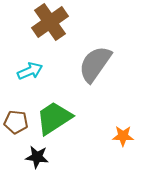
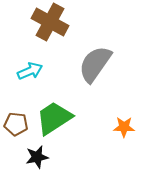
brown cross: rotated 27 degrees counterclockwise
brown pentagon: moved 2 px down
orange star: moved 1 px right, 9 px up
black star: rotated 20 degrees counterclockwise
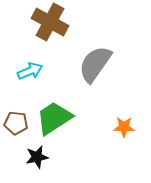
brown pentagon: moved 1 px up
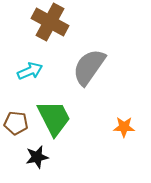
gray semicircle: moved 6 px left, 3 px down
green trapezoid: rotated 96 degrees clockwise
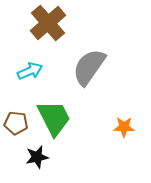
brown cross: moved 2 px left, 1 px down; rotated 21 degrees clockwise
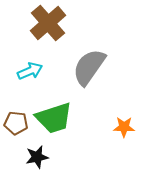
green trapezoid: rotated 99 degrees clockwise
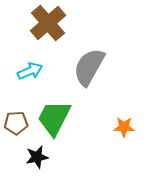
gray semicircle: rotated 6 degrees counterclockwise
green trapezoid: rotated 135 degrees clockwise
brown pentagon: rotated 10 degrees counterclockwise
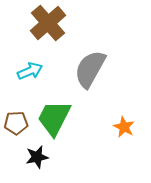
gray semicircle: moved 1 px right, 2 px down
orange star: rotated 25 degrees clockwise
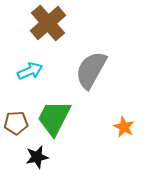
gray semicircle: moved 1 px right, 1 px down
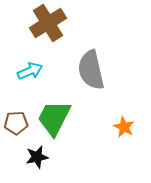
brown cross: rotated 9 degrees clockwise
gray semicircle: rotated 42 degrees counterclockwise
